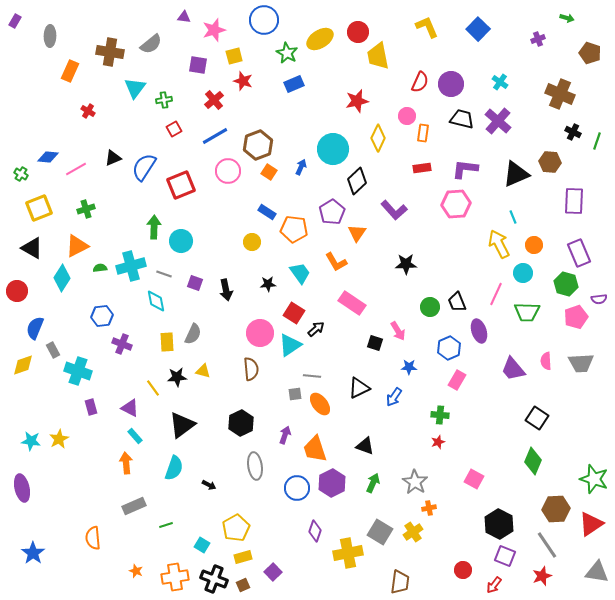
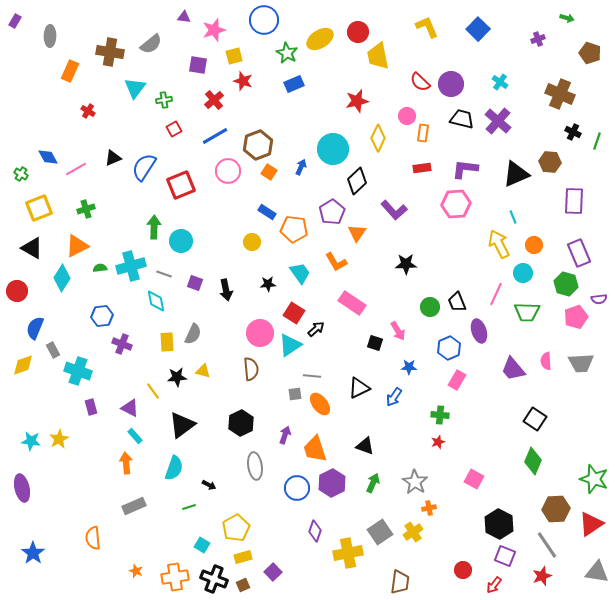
red semicircle at (420, 82): rotated 110 degrees clockwise
blue diamond at (48, 157): rotated 55 degrees clockwise
yellow line at (153, 388): moved 3 px down
black square at (537, 418): moved 2 px left, 1 px down
green line at (166, 525): moved 23 px right, 18 px up
gray square at (380, 532): rotated 25 degrees clockwise
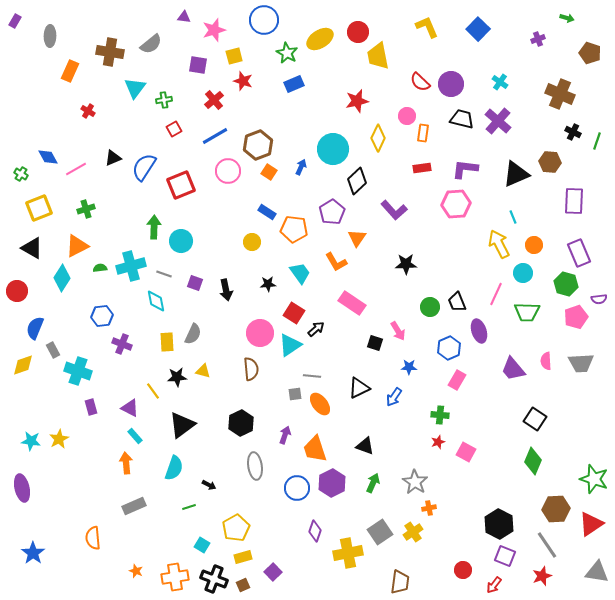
orange triangle at (357, 233): moved 5 px down
pink square at (474, 479): moved 8 px left, 27 px up
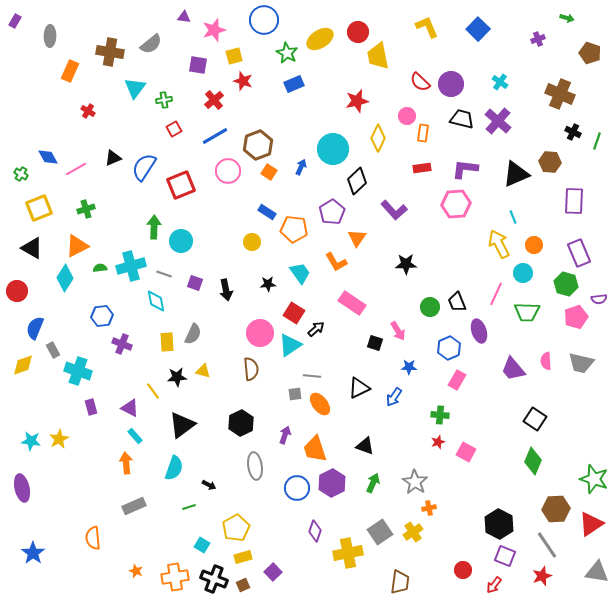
cyan diamond at (62, 278): moved 3 px right
gray trapezoid at (581, 363): rotated 16 degrees clockwise
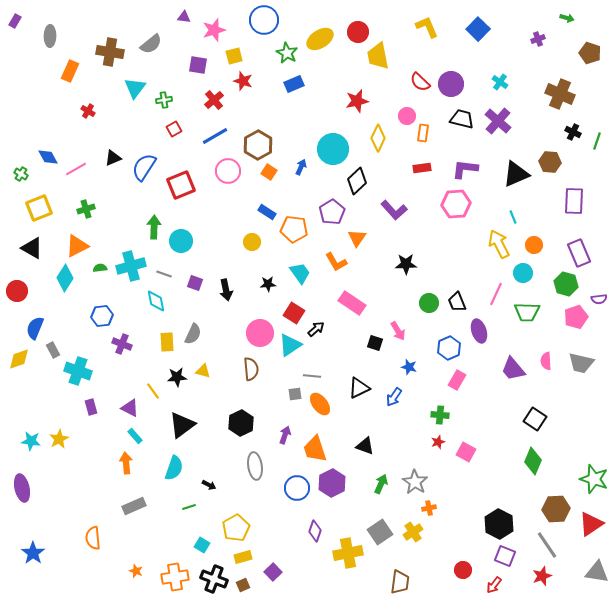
brown hexagon at (258, 145): rotated 8 degrees counterclockwise
green circle at (430, 307): moved 1 px left, 4 px up
yellow diamond at (23, 365): moved 4 px left, 6 px up
blue star at (409, 367): rotated 14 degrees clockwise
green arrow at (373, 483): moved 8 px right, 1 px down
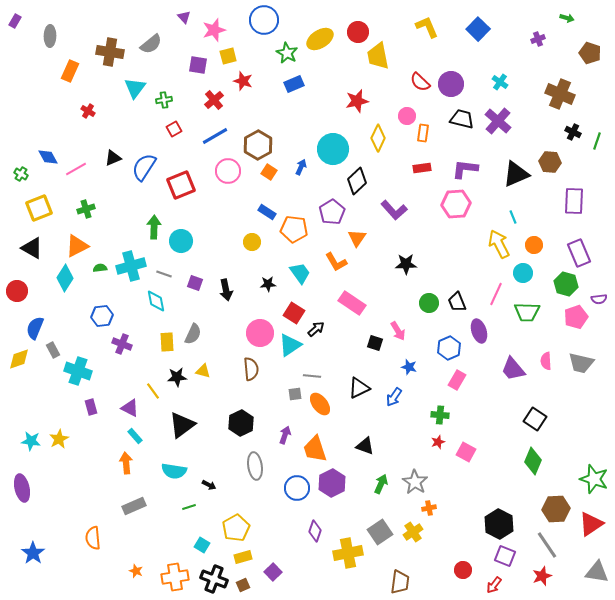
purple triangle at (184, 17): rotated 40 degrees clockwise
yellow square at (234, 56): moved 6 px left
cyan semicircle at (174, 468): moved 3 px down; rotated 80 degrees clockwise
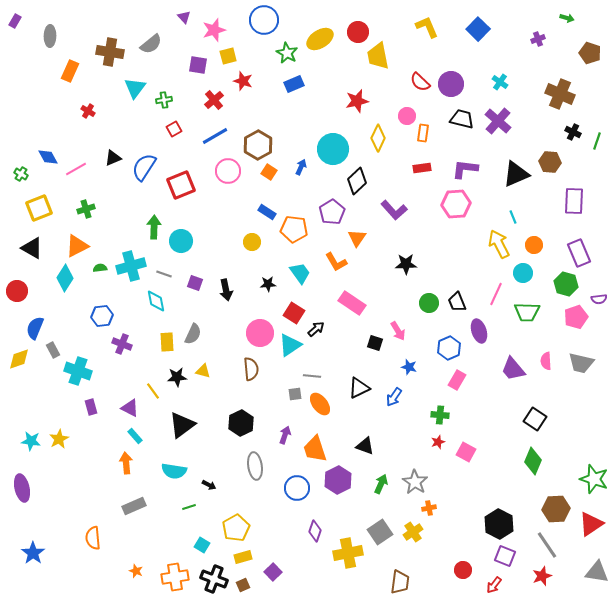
purple hexagon at (332, 483): moved 6 px right, 3 px up
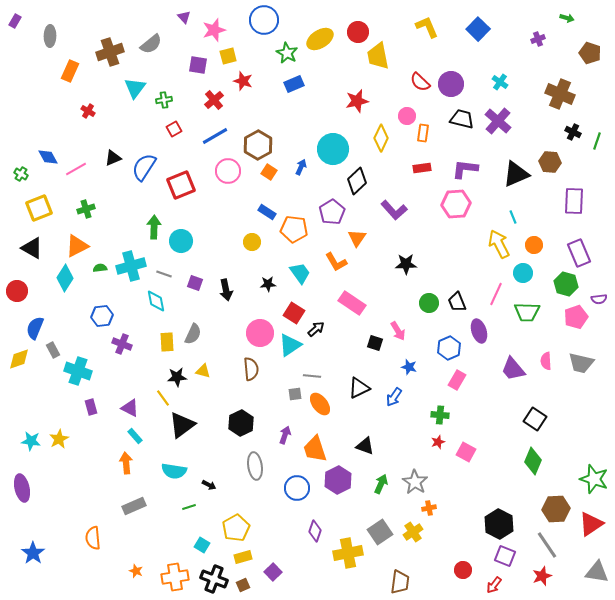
brown cross at (110, 52): rotated 28 degrees counterclockwise
yellow diamond at (378, 138): moved 3 px right
yellow line at (153, 391): moved 10 px right, 7 px down
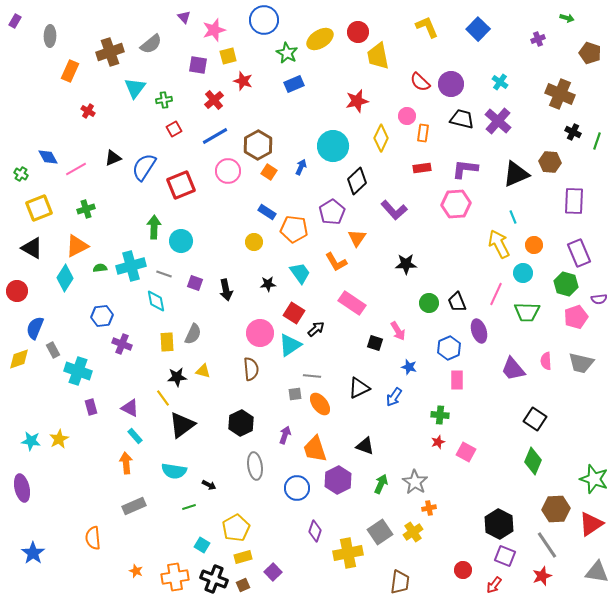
cyan circle at (333, 149): moved 3 px up
yellow circle at (252, 242): moved 2 px right
pink rectangle at (457, 380): rotated 30 degrees counterclockwise
